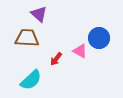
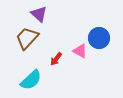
brown trapezoid: rotated 50 degrees counterclockwise
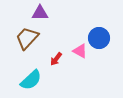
purple triangle: moved 1 px right, 1 px up; rotated 42 degrees counterclockwise
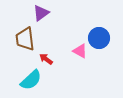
purple triangle: moved 1 px right; rotated 36 degrees counterclockwise
brown trapezoid: moved 2 px left, 1 px down; rotated 50 degrees counterclockwise
red arrow: moved 10 px left; rotated 88 degrees clockwise
